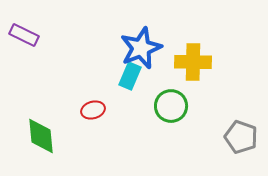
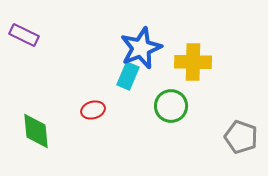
cyan rectangle: moved 2 px left
green diamond: moved 5 px left, 5 px up
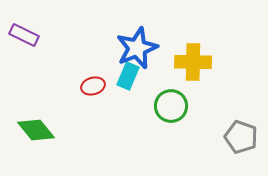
blue star: moved 4 px left
red ellipse: moved 24 px up
green diamond: moved 1 px up; rotated 33 degrees counterclockwise
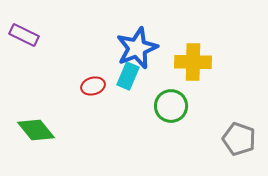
gray pentagon: moved 2 px left, 2 px down
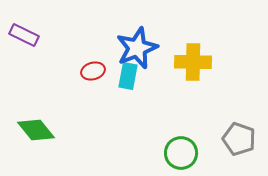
cyan rectangle: rotated 12 degrees counterclockwise
red ellipse: moved 15 px up
green circle: moved 10 px right, 47 px down
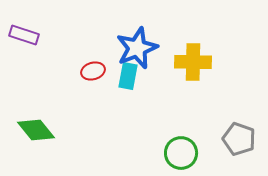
purple rectangle: rotated 8 degrees counterclockwise
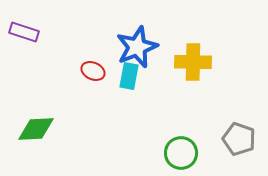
purple rectangle: moved 3 px up
blue star: moved 1 px up
red ellipse: rotated 40 degrees clockwise
cyan rectangle: moved 1 px right
green diamond: moved 1 px up; rotated 54 degrees counterclockwise
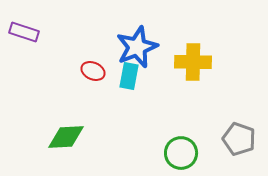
green diamond: moved 30 px right, 8 px down
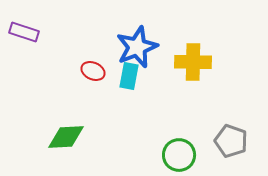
gray pentagon: moved 8 px left, 2 px down
green circle: moved 2 px left, 2 px down
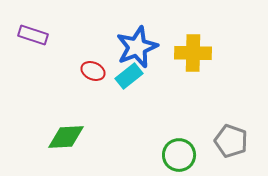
purple rectangle: moved 9 px right, 3 px down
yellow cross: moved 9 px up
cyan rectangle: rotated 40 degrees clockwise
